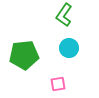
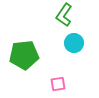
cyan circle: moved 5 px right, 5 px up
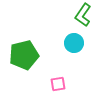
green L-shape: moved 19 px right
green pentagon: rotated 8 degrees counterclockwise
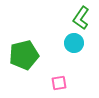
green L-shape: moved 2 px left, 3 px down
pink square: moved 1 px right, 1 px up
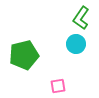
cyan circle: moved 2 px right, 1 px down
pink square: moved 1 px left, 3 px down
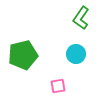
cyan circle: moved 10 px down
green pentagon: moved 1 px left
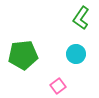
green pentagon: rotated 8 degrees clockwise
pink square: rotated 28 degrees counterclockwise
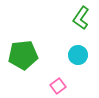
cyan circle: moved 2 px right, 1 px down
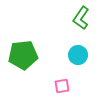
pink square: moved 4 px right; rotated 28 degrees clockwise
